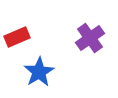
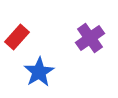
red rectangle: rotated 25 degrees counterclockwise
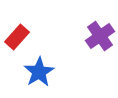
purple cross: moved 10 px right, 2 px up
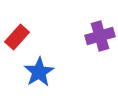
purple cross: rotated 20 degrees clockwise
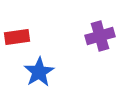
red rectangle: rotated 40 degrees clockwise
